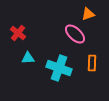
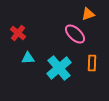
cyan cross: rotated 30 degrees clockwise
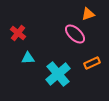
orange rectangle: rotated 63 degrees clockwise
cyan cross: moved 1 px left, 6 px down
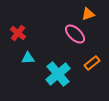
orange rectangle: rotated 14 degrees counterclockwise
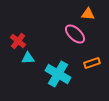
orange triangle: rotated 24 degrees clockwise
red cross: moved 8 px down
orange rectangle: rotated 21 degrees clockwise
cyan cross: rotated 20 degrees counterclockwise
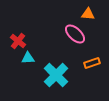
cyan cross: moved 2 px left, 1 px down; rotated 15 degrees clockwise
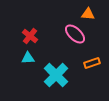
red cross: moved 12 px right, 5 px up
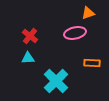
orange triangle: moved 1 px up; rotated 24 degrees counterclockwise
pink ellipse: moved 1 px up; rotated 55 degrees counterclockwise
orange rectangle: rotated 21 degrees clockwise
cyan cross: moved 6 px down
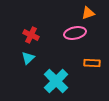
red cross: moved 1 px right, 1 px up; rotated 14 degrees counterclockwise
cyan triangle: rotated 40 degrees counterclockwise
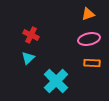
orange triangle: moved 1 px down
pink ellipse: moved 14 px right, 6 px down
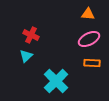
orange triangle: rotated 24 degrees clockwise
pink ellipse: rotated 15 degrees counterclockwise
cyan triangle: moved 2 px left, 2 px up
